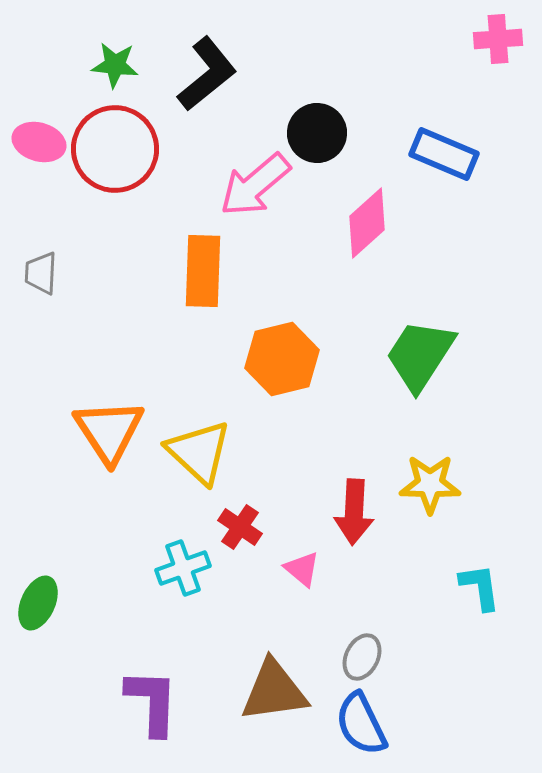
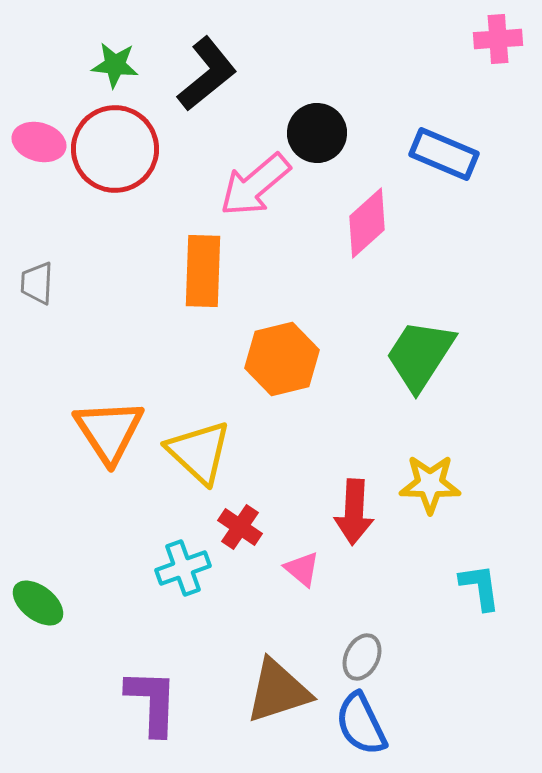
gray trapezoid: moved 4 px left, 10 px down
green ellipse: rotated 76 degrees counterclockwise
brown triangle: moved 4 px right; rotated 10 degrees counterclockwise
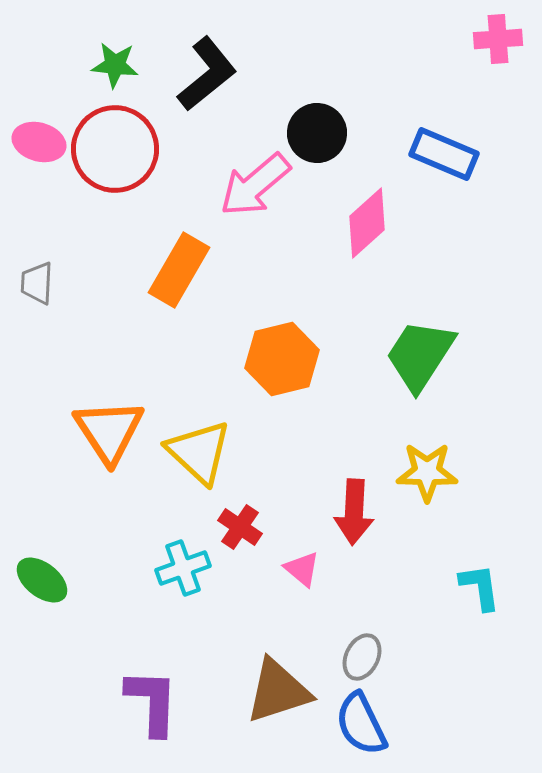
orange rectangle: moved 24 px left, 1 px up; rotated 28 degrees clockwise
yellow star: moved 3 px left, 12 px up
green ellipse: moved 4 px right, 23 px up
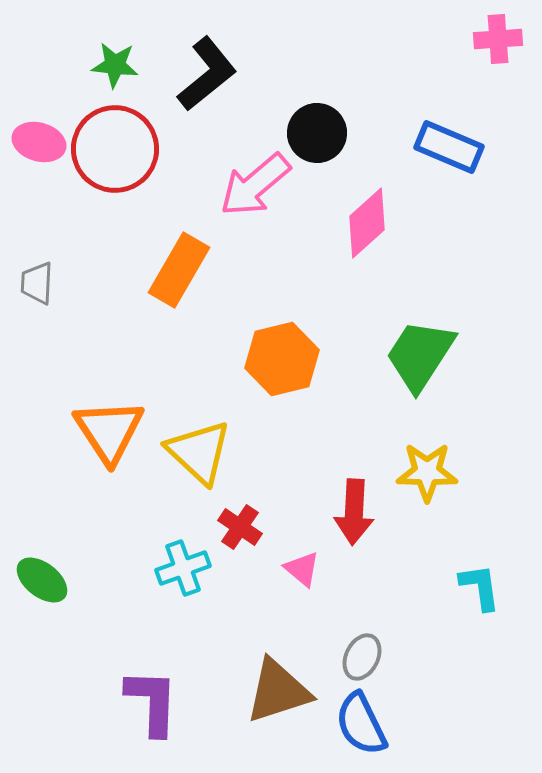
blue rectangle: moved 5 px right, 7 px up
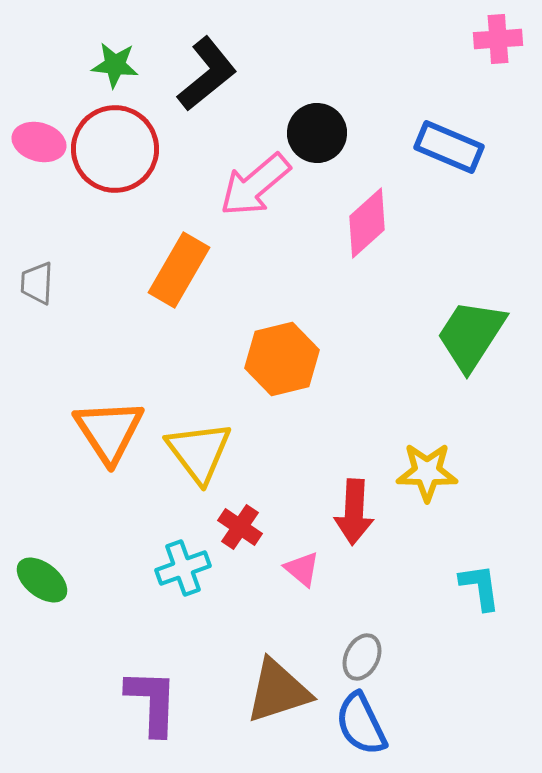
green trapezoid: moved 51 px right, 20 px up
yellow triangle: rotated 10 degrees clockwise
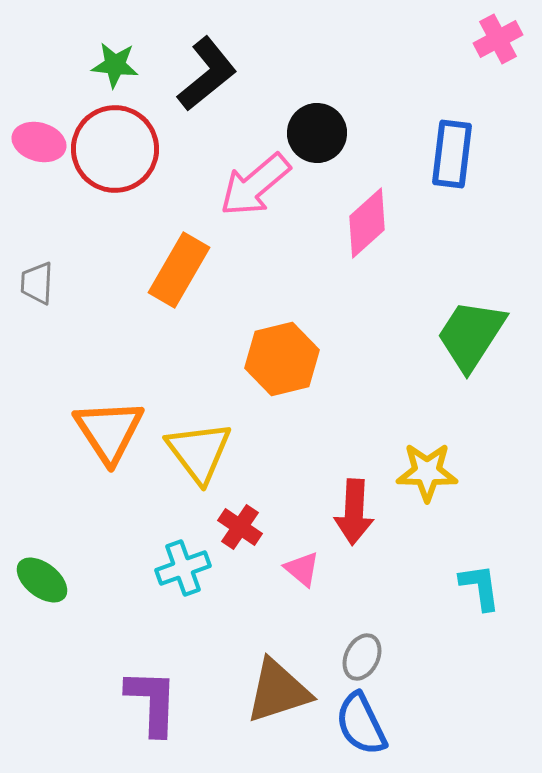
pink cross: rotated 24 degrees counterclockwise
blue rectangle: moved 3 px right, 7 px down; rotated 74 degrees clockwise
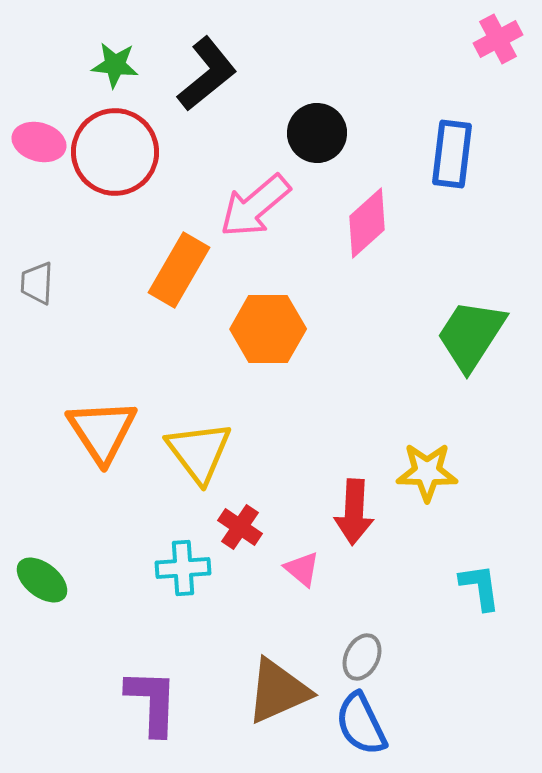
red circle: moved 3 px down
pink arrow: moved 21 px down
orange hexagon: moved 14 px left, 30 px up; rotated 14 degrees clockwise
orange triangle: moved 7 px left
cyan cross: rotated 16 degrees clockwise
brown triangle: rotated 6 degrees counterclockwise
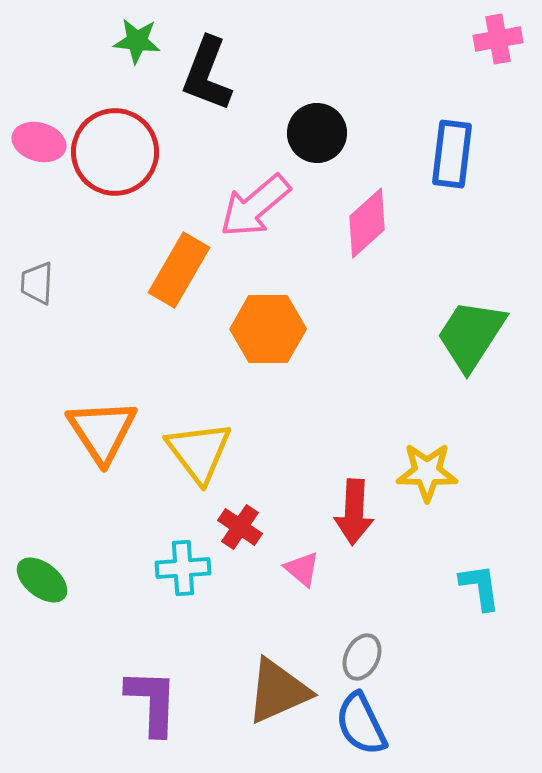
pink cross: rotated 18 degrees clockwise
green star: moved 22 px right, 24 px up
black L-shape: rotated 150 degrees clockwise
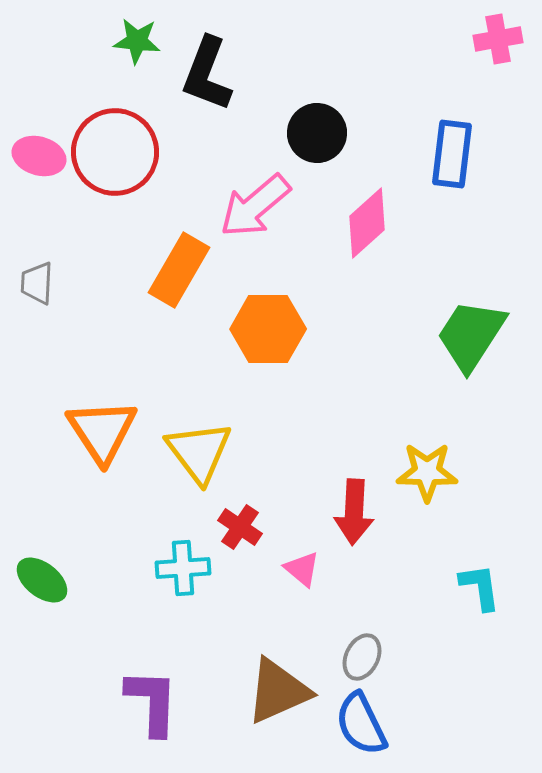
pink ellipse: moved 14 px down
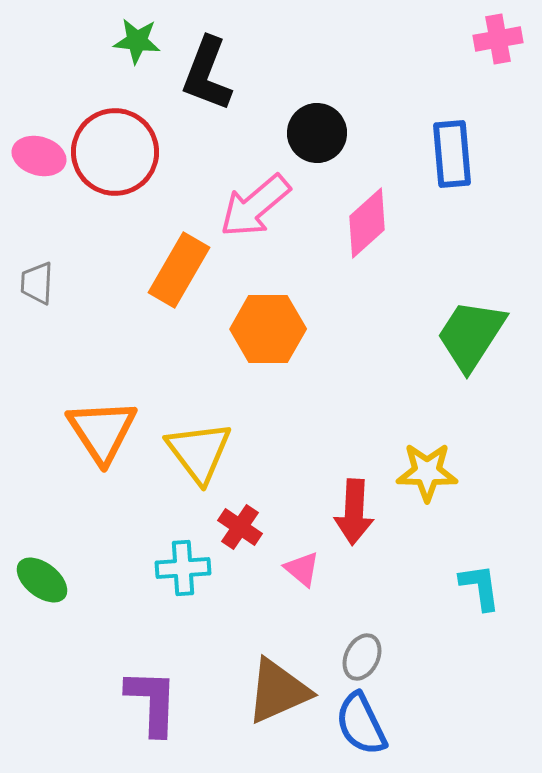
blue rectangle: rotated 12 degrees counterclockwise
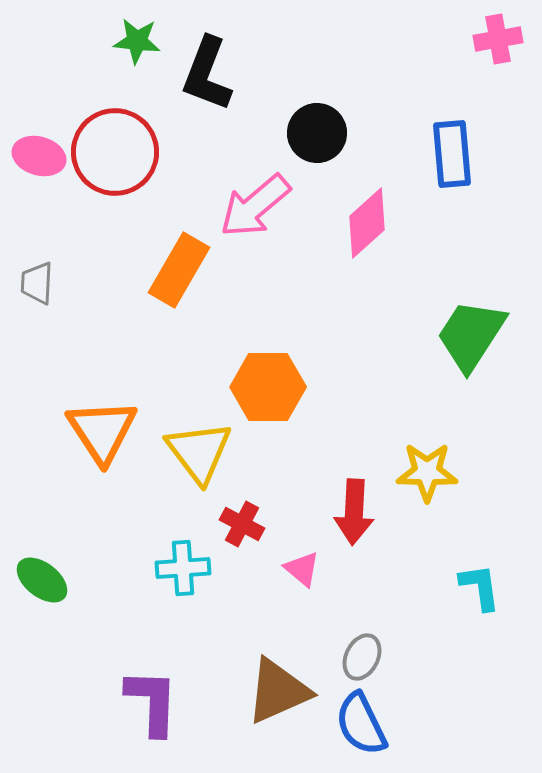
orange hexagon: moved 58 px down
red cross: moved 2 px right, 3 px up; rotated 6 degrees counterclockwise
